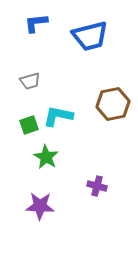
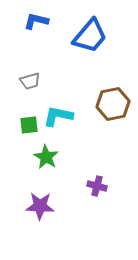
blue L-shape: moved 2 px up; rotated 20 degrees clockwise
blue trapezoid: rotated 36 degrees counterclockwise
green square: rotated 12 degrees clockwise
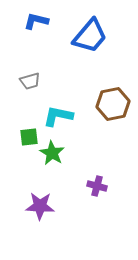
green square: moved 12 px down
green star: moved 6 px right, 4 px up
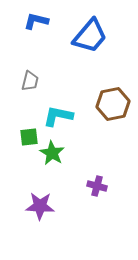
gray trapezoid: rotated 60 degrees counterclockwise
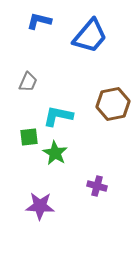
blue L-shape: moved 3 px right
gray trapezoid: moved 2 px left, 1 px down; rotated 10 degrees clockwise
green star: moved 3 px right
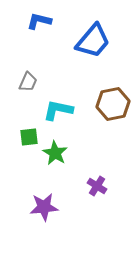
blue trapezoid: moved 3 px right, 5 px down
cyan L-shape: moved 6 px up
purple cross: rotated 18 degrees clockwise
purple star: moved 4 px right, 1 px down; rotated 8 degrees counterclockwise
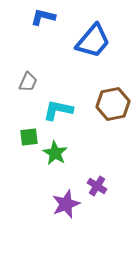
blue L-shape: moved 4 px right, 4 px up
purple star: moved 22 px right, 3 px up; rotated 16 degrees counterclockwise
